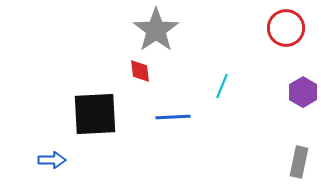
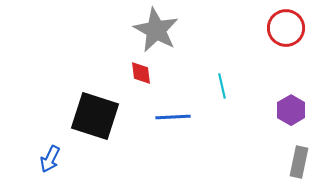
gray star: rotated 9 degrees counterclockwise
red diamond: moved 1 px right, 2 px down
cyan line: rotated 35 degrees counterclockwise
purple hexagon: moved 12 px left, 18 px down
black square: moved 2 px down; rotated 21 degrees clockwise
blue arrow: moved 2 px left, 1 px up; rotated 116 degrees clockwise
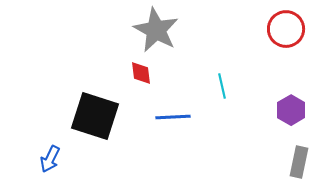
red circle: moved 1 px down
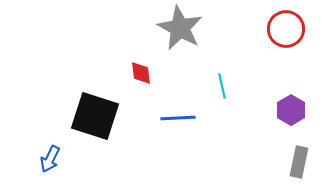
gray star: moved 24 px right, 2 px up
blue line: moved 5 px right, 1 px down
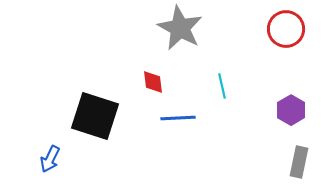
red diamond: moved 12 px right, 9 px down
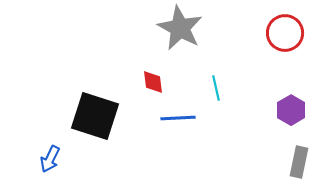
red circle: moved 1 px left, 4 px down
cyan line: moved 6 px left, 2 px down
